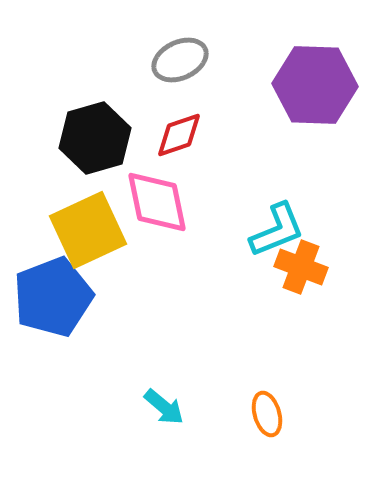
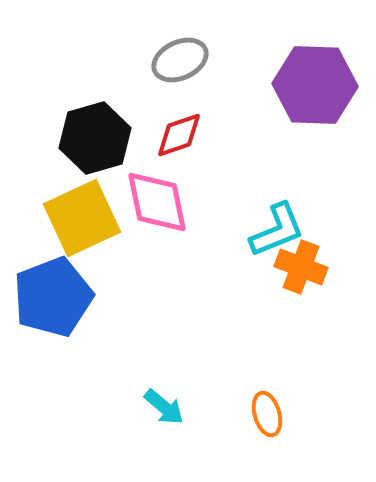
yellow square: moved 6 px left, 12 px up
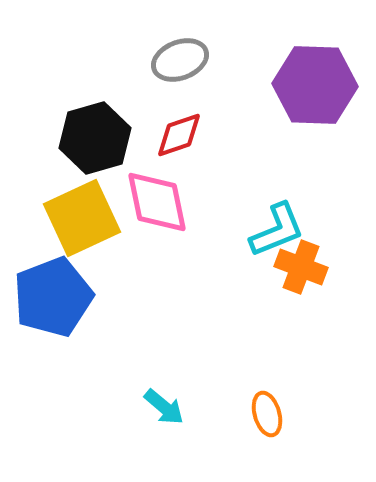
gray ellipse: rotated 4 degrees clockwise
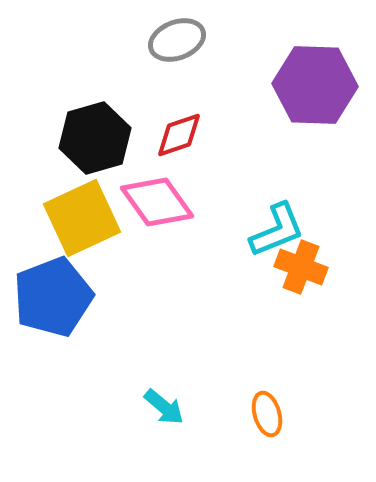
gray ellipse: moved 3 px left, 20 px up
pink diamond: rotated 24 degrees counterclockwise
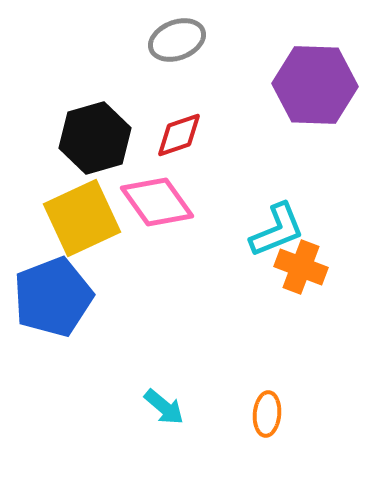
orange ellipse: rotated 21 degrees clockwise
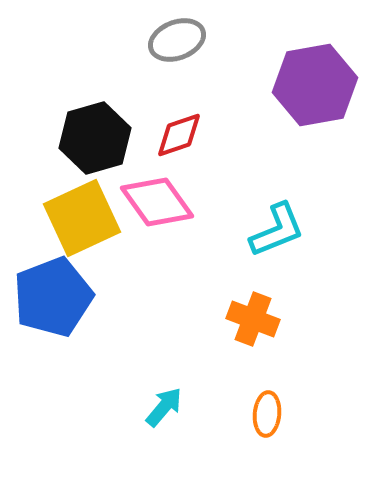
purple hexagon: rotated 12 degrees counterclockwise
orange cross: moved 48 px left, 52 px down
cyan arrow: rotated 90 degrees counterclockwise
